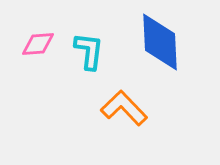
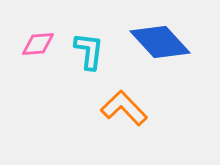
blue diamond: rotated 40 degrees counterclockwise
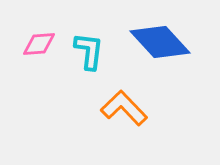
pink diamond: moved 1 px right
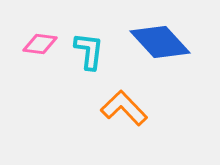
pink diamond: moved 1 px right; rotated 12 degrees clockwise
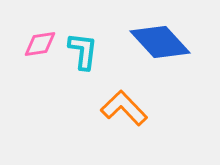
pink diamond: rotated 16 degrees counterclockwise
cyan L-shape: moved 6 px left
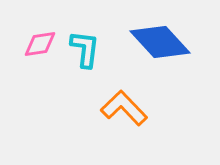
cyan L-shape: moved 2 px right, 2 px up
